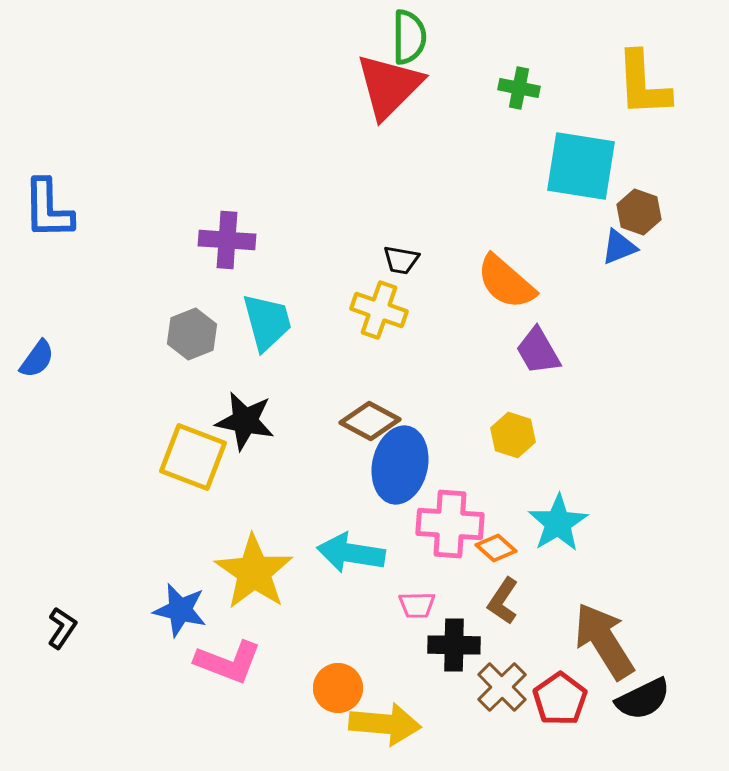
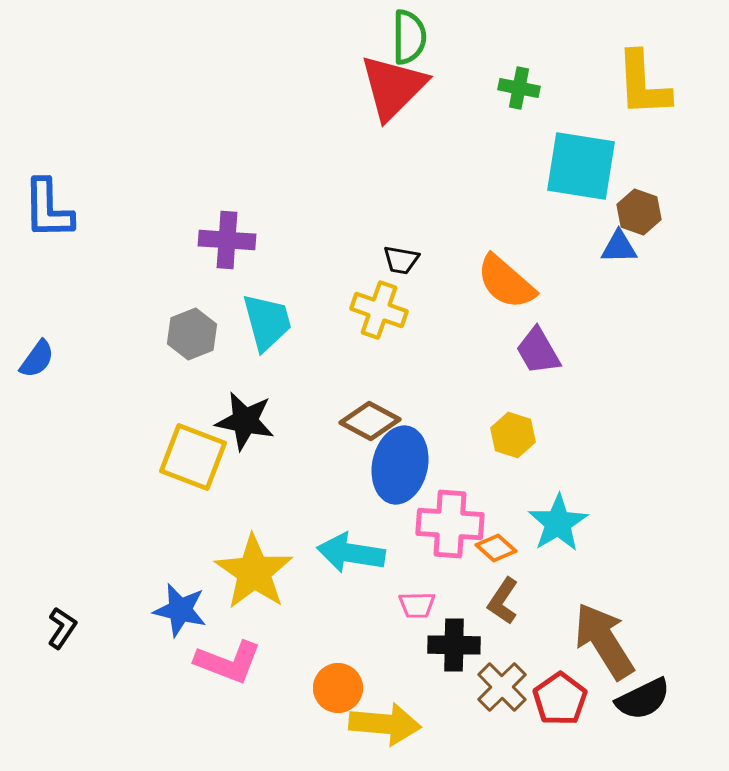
red triangle: moved 4 px right, 1 px down
blue triangle: rotated 21 degrees clockwise
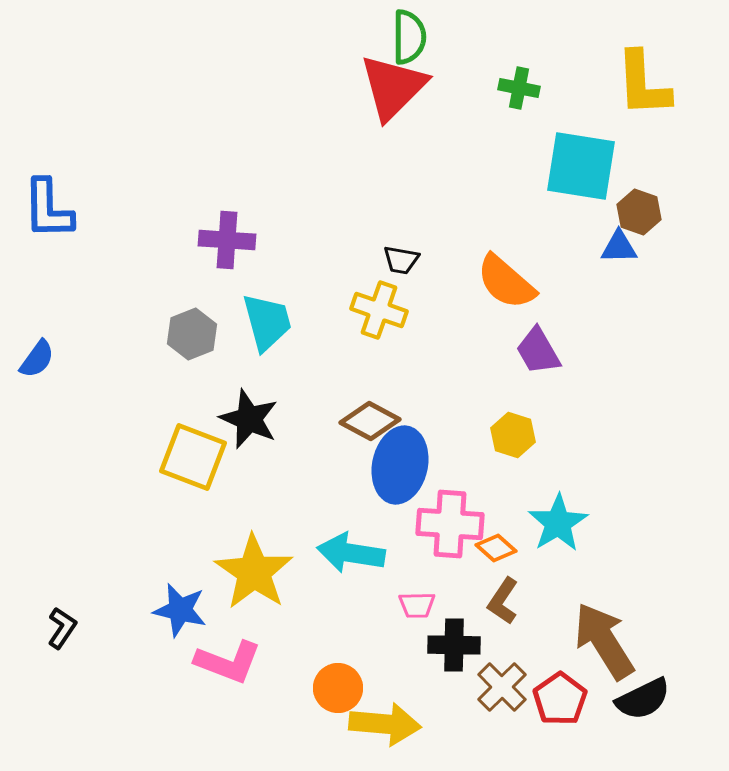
black star: moved 4 px right, 2 px up; rotated 12 degrees clockwise
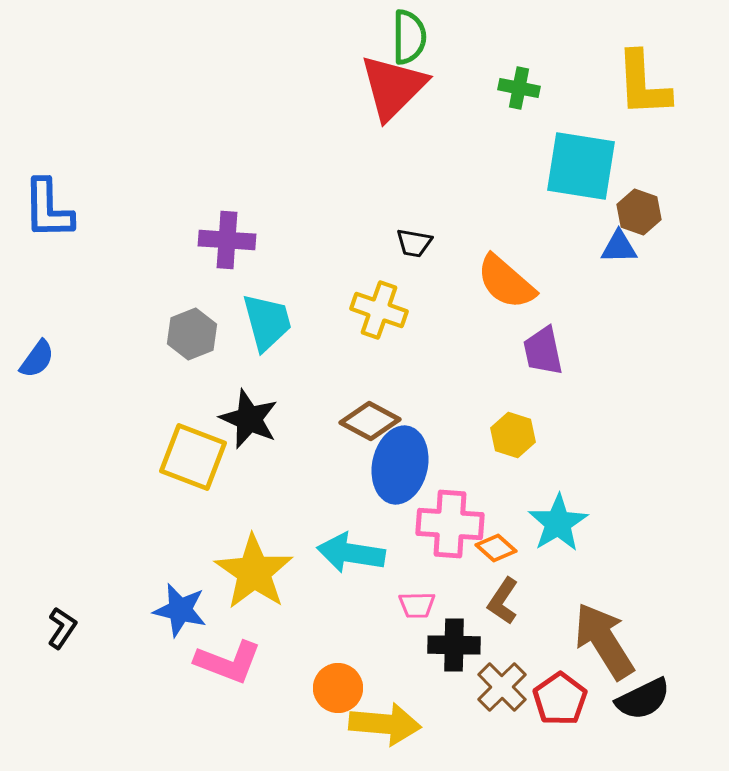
black trapezoid: moved 13 px right, 17 px up
purple trapezoid: moved 5 px right; rotated 18 degrees clockwise
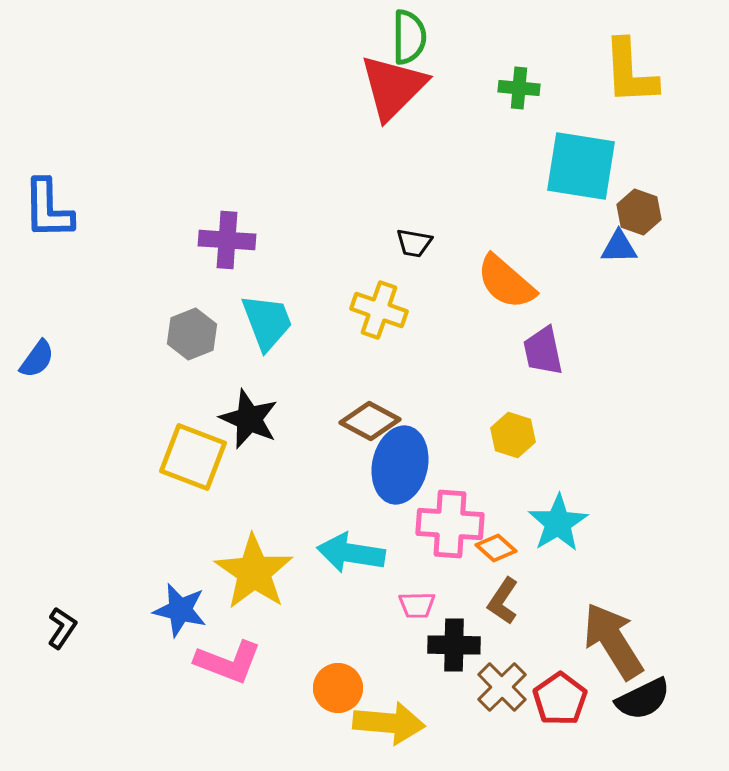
yellow L-shape: moved 13 px left, 12 px up
green cross: rotated 6 degrees counterclockwise
cyan trapezoid: rotated 6 degrees counterclockwise
brown arrow: moved 9 px right
yellow arrow: moved 4 px right, 1 px up
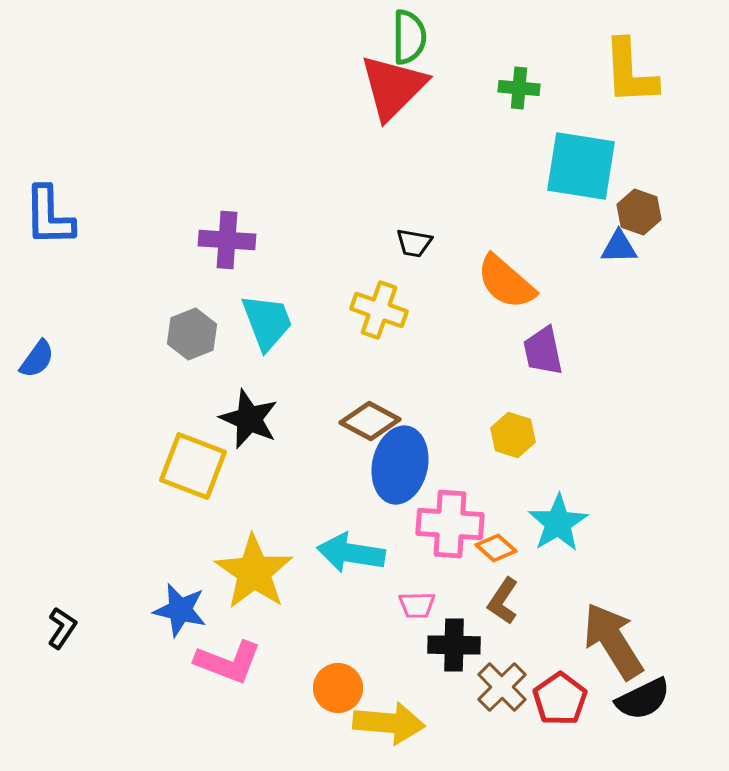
blue L-shape: moved 1 px right, 7 px down
yellow square: moved 9 px down
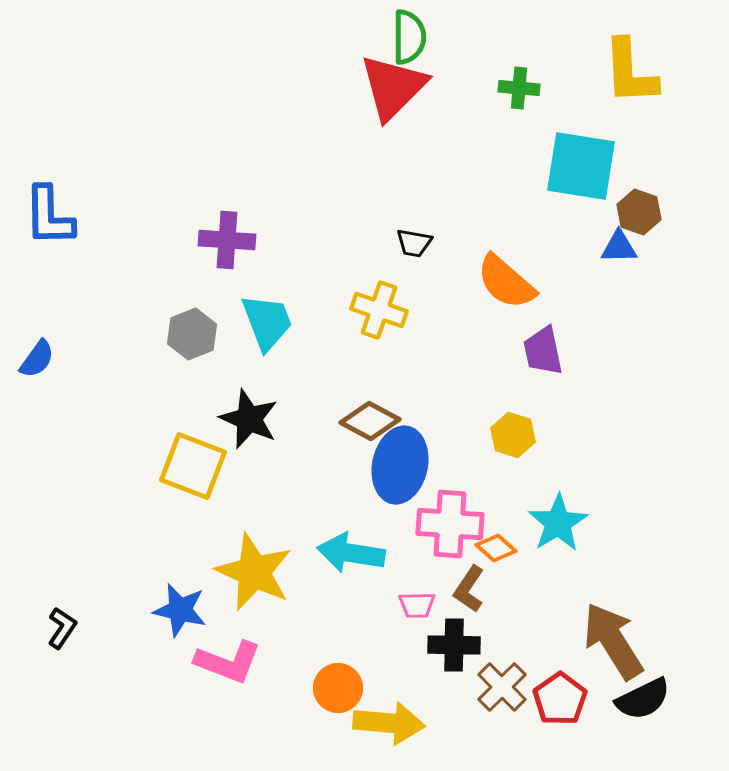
yellow star: rotated 10 degrees counterclockwise
brown L-shape: moved 34 px left, 12 px up
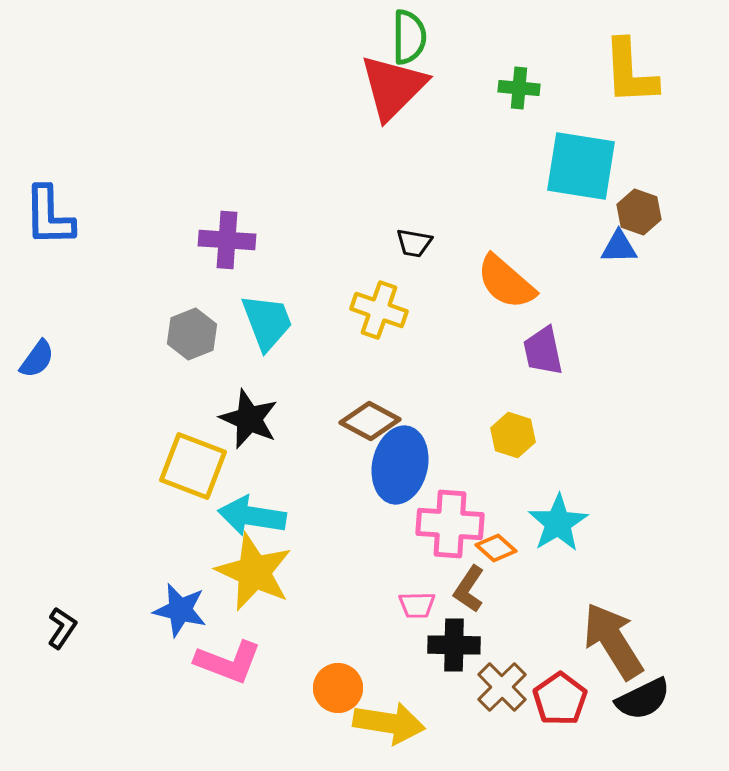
cyan arrow: moved 99 px left, 37 px up
yellow arrow: rotated 4 degrees clockwise
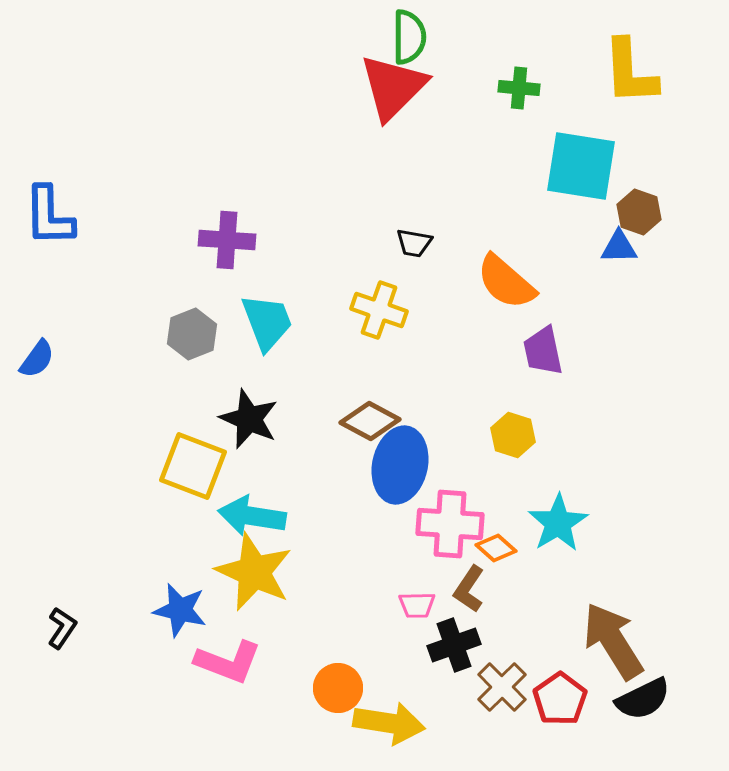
black cross: rotated 21 degrees counterclockwise
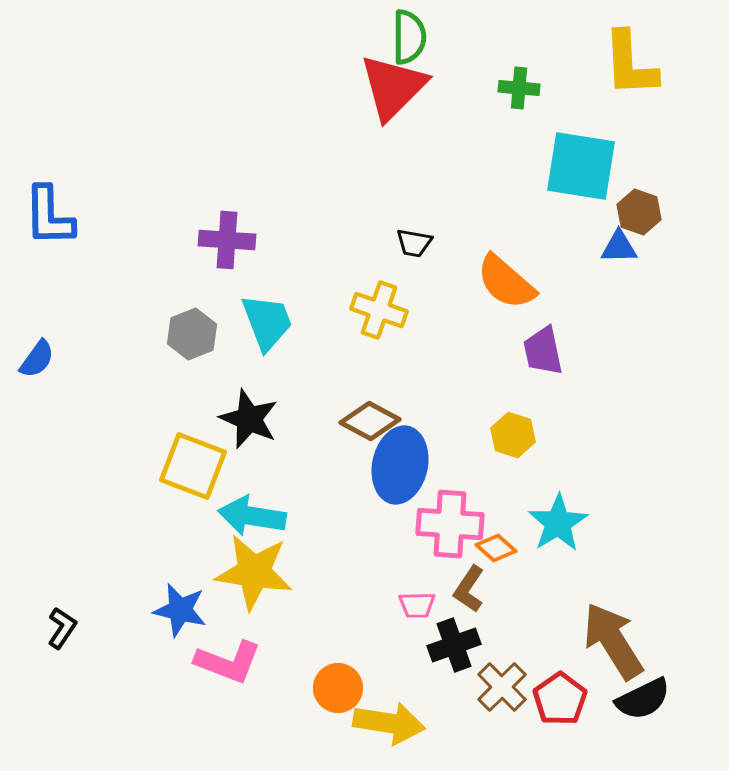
yellow L-shape: moved 8 px up
yellow star: rotated 16 degrees counterclockwise
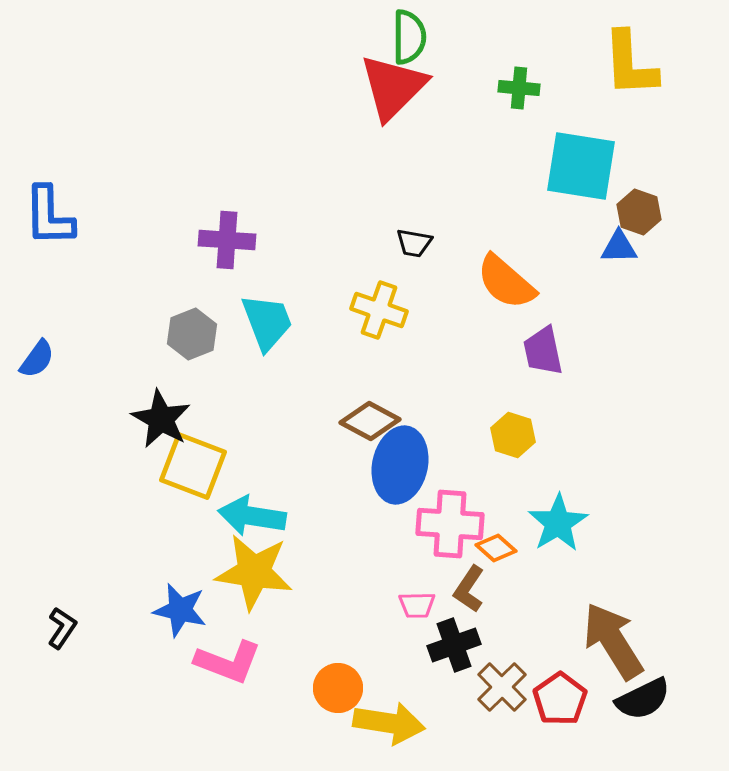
black star: moved 88 px left; rotated 6 degrees clockwise
